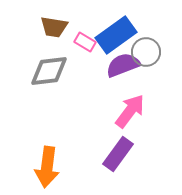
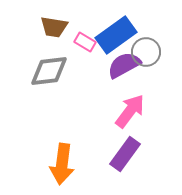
purple semicircle: moved 1 px right; rotated 8 degrees counterclockwise
purple rectangle: moved 7 px right
orange arrow: moved 15 px right, 3 px up
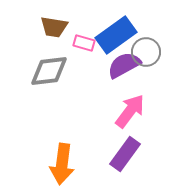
pink rectangle: moved 1 px left, 1 px down; rotated 15 degrees counterclockwise
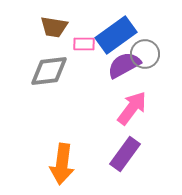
pink rectangle: moved 1 px down; rotated 15 degrees counterclockwise
gray circle: moved 1 px left, 2 px down
pink arrow: moved 2 px right, 3 px up
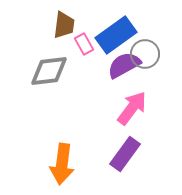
brown trapezoid: moved 10 px right, 2 px up; rotated 92 degrees counterclockwise
pink rectangle: rotated 60 degrees clockwise
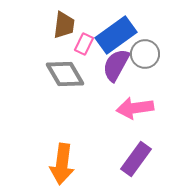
pink rectangle: rotated 55 degrees clockwise
purple semicircle: moved 8 px left; rotated 32 degrees counterclockwise
gray diamond: moved 16 px right, 3 px down; rotated 66 degrees clockwise
pink arrow: moved 3 px right; rotated 135 degrees counterclockwise
purple rectangle: moved 11 px right, 5 px down
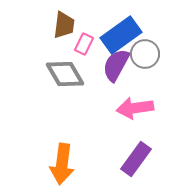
blue rectangle: moved 5 px right
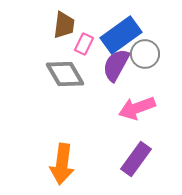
pink arrow: moved 2 px right; rotated 12 degrees counterclockwise
